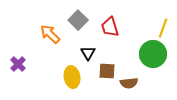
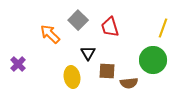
green circle: moved 6 px down
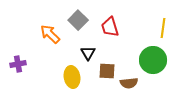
yellow line: rotated 12 degrees counterclockwise
purple cross: rotated 35 degrees clockwise
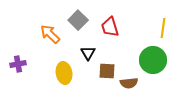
yellow ellipse: moved 8 px left, 4 px up
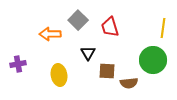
orange arrow: rotated 45 degrees counterclockwise
yellow ellipse: moved 5 px left, 2 px down
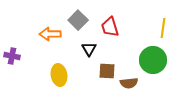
black triangle: moved 1 px right, 4 px up
purple cross: moved 6 px left, 8 px up; rotated 21 degrees clockwise
